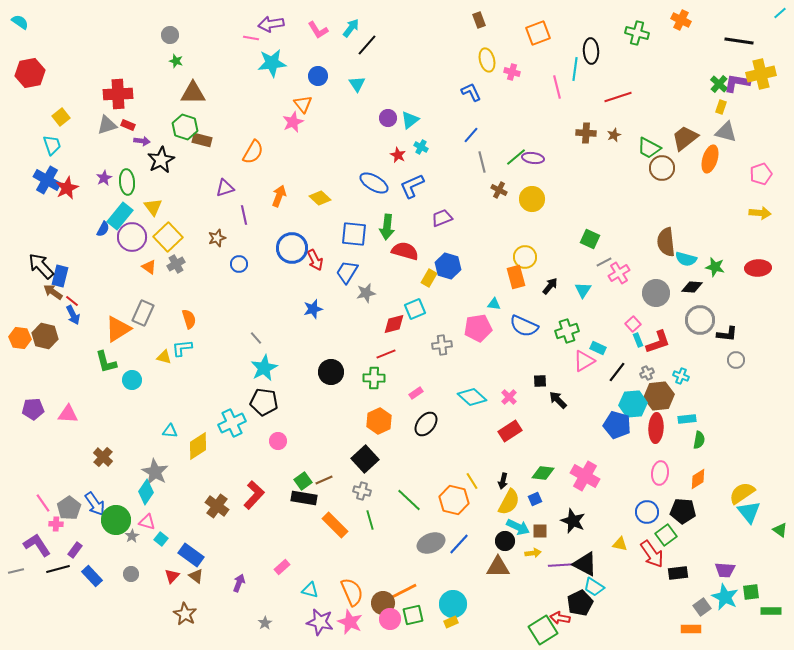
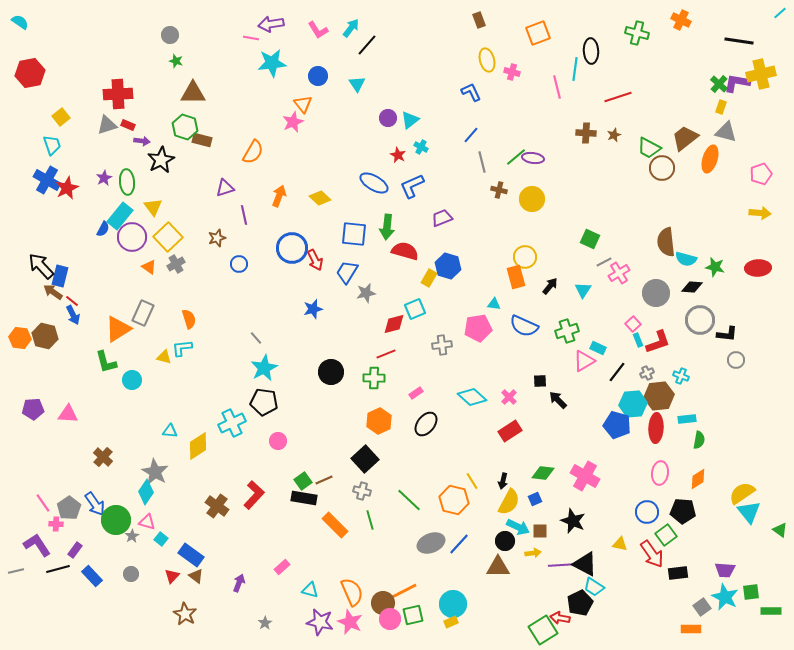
brown cross at (499, 190): rotated 14 degrees counterclockwise
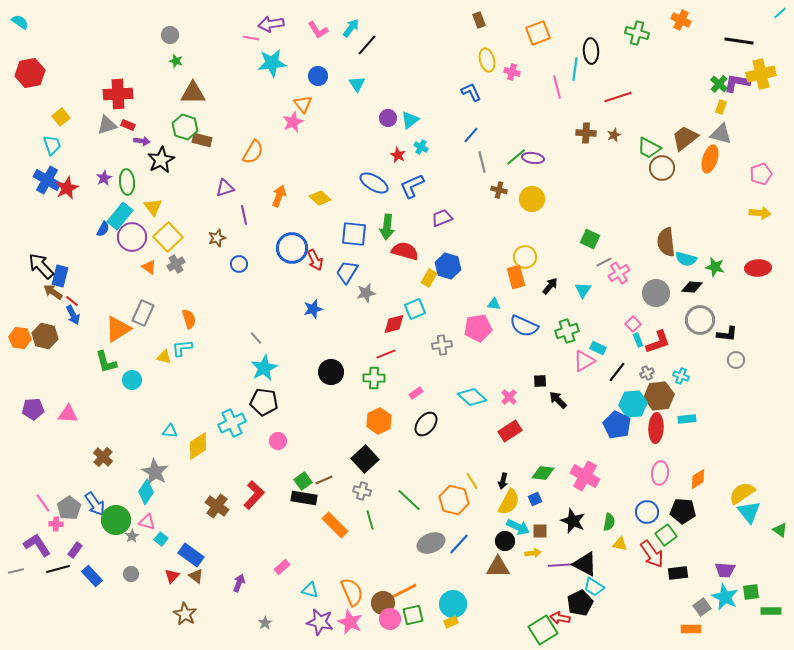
gray triangle at (726, 132): moved 5 px left, 2 px down
blue pentagon at (617, 425): rotated 12 degrees clockwise
green semicircle at (699, 440): moved 90 px left, 82 px down
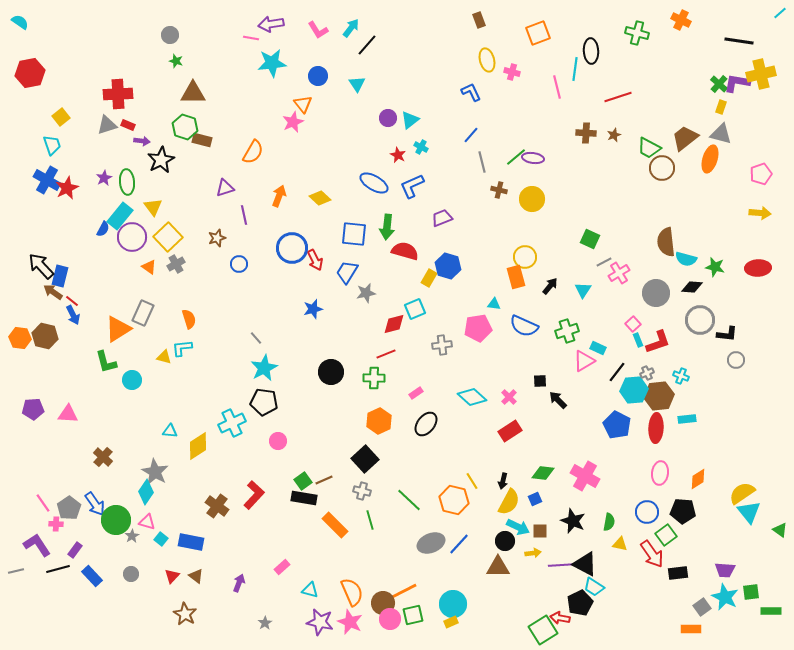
cyan hexagon at (633, 404): moved 1 px right, 14 px up
blue rectangle at (191, 555): moved 13 px up; rotated 25 degrees counterclockwise
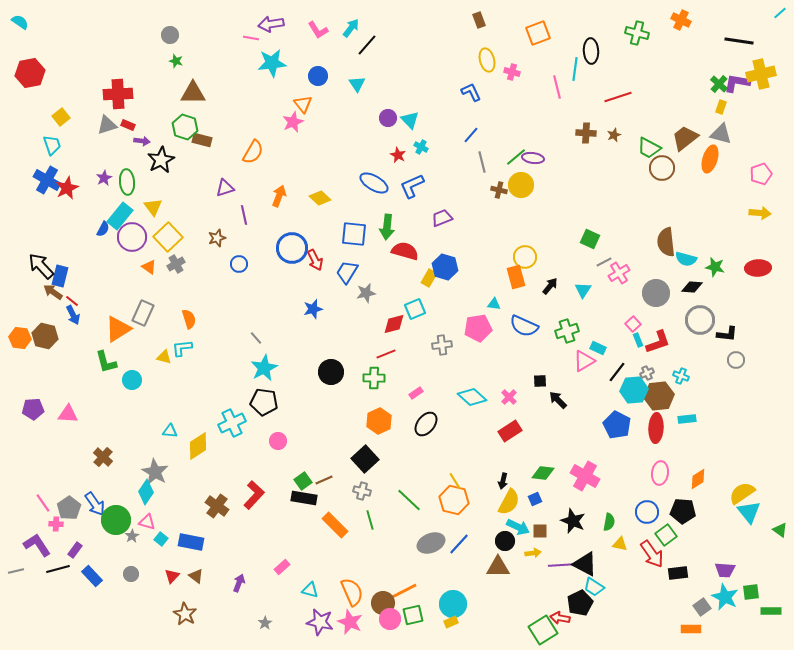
cyan triangle at (410, 120): rotated 36 degrees counterclockwise
yellow circle at (532, 199): moved 11 px left, 14 px up
blue hexagon at (448, 266): moved 3 px left, 1 px down
yellow line at (472, 481): moved 17 px left
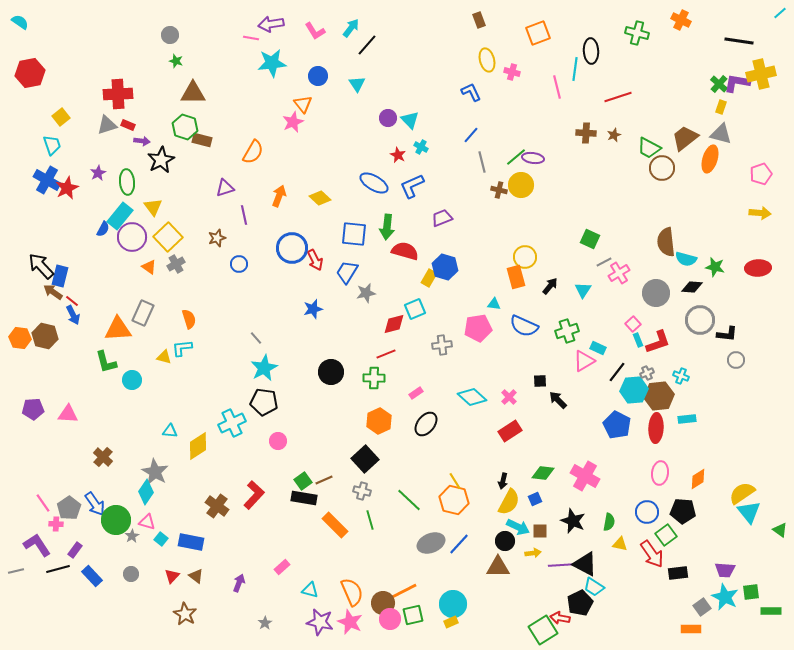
pink L-shape at (318, 30): moved 3 px left, 1 px down
purple star at (104, 178): moved 6 px left, 5 px up
orange triangle at (118, 329): rotated 28 degrees clockwise
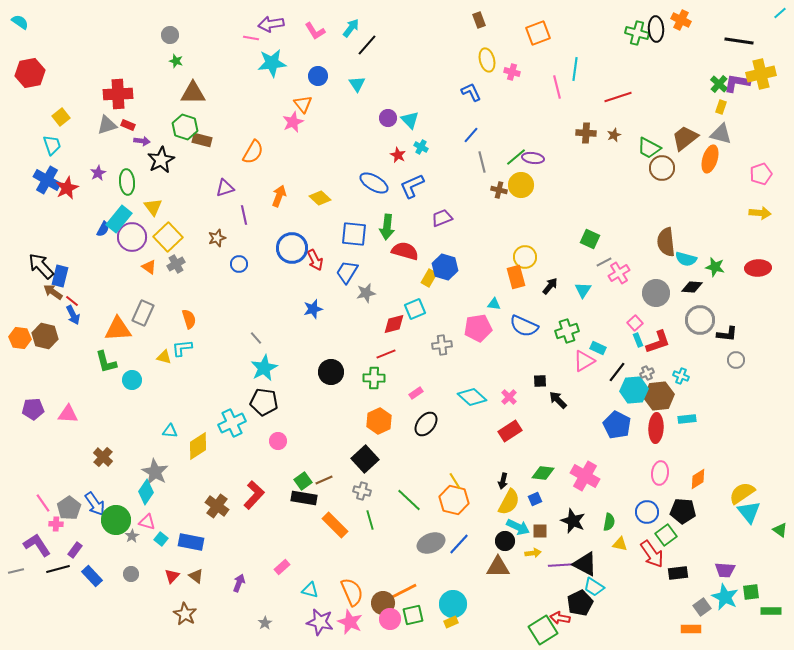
black ellipse at (591, 51): moved 65 px right, 22 px up
cyan rectangle at (120, 216): moved 1 px left, 3 px down
pink square at (633, 324): moved 2 px right, 1 px up
